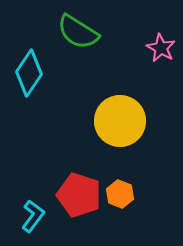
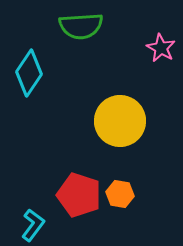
green semicircle: moved 3 px right, 6 px up; rotated 36 degrees counterclockwise
orange hexagon: rotated 12 degrees counterclockwise
cyan L-shape: moved 9 px down
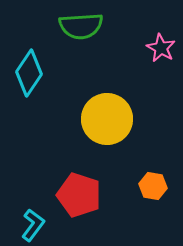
yellow circle: moved 13 px left, 2 px up
orange hexagon: moved 33 px right, 8 px up
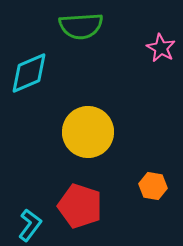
cyan diamond: rotated 33 degrees clockwise
yellow circle: moved 19 px left, 13 px down
red pentagon: moved 1 px right, 11 px down
cyan L-shape: moved 3 px left
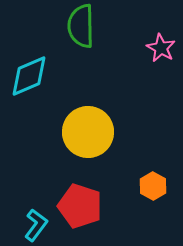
green semicircle: rotated 93 degrees clockwise
cyan diamond: moved 3 px down
orange hexagon: rotated 20 degrees clockwise
cyan L-shape: moved 6 px right
